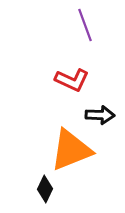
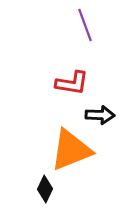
red L-shape: moved 3 px down; rotated 16 degrees counterclockwise
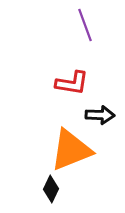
black diamond: moved 6 px right
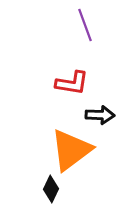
orange triangle: rotated 15 degrees counterclockwise
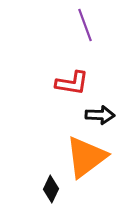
orange triangle: moved 15 px right, 7 px down
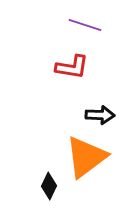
purple line: rotated 52 degrees counterclockwise
red L-shape: moved 16 px up
black diamond: moved 2 px left, 3 px up
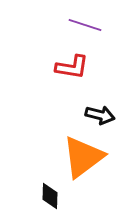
black arrow: rotated 12 degrees clockwise
orange triangle: moved 3 px left
black diamond: moved 1 px right, 10 px down; rotated 24 degrees counterclockwise
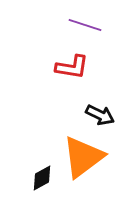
black arrow: rotated 12 degrees clockwise
black diamond: moved 8 px left, 18 px up; rotated 60 degrees clockwise
